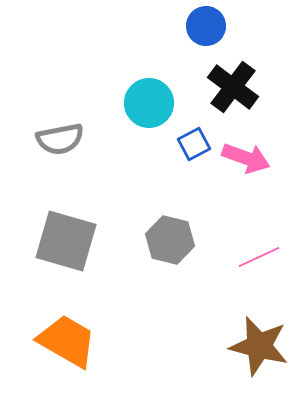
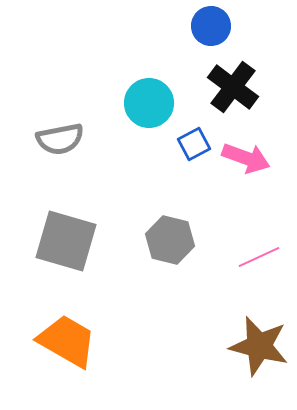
blue circle: moved 5 px right
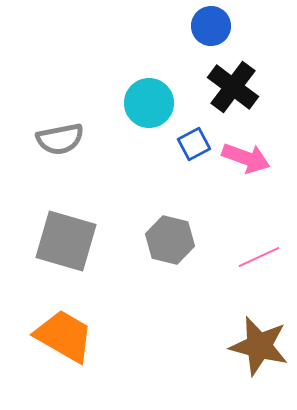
orange trapezoid: moved 3 px left, 5 px up
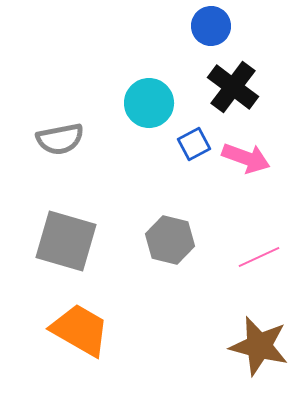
orange trapezoid: moved 16 px right, 6 px up
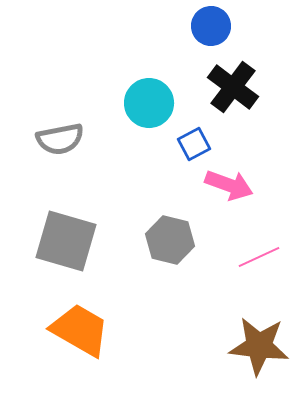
pink arrow: moved 17 px left, 27 px down
brown star: rotated 8 degrees counterclockwise
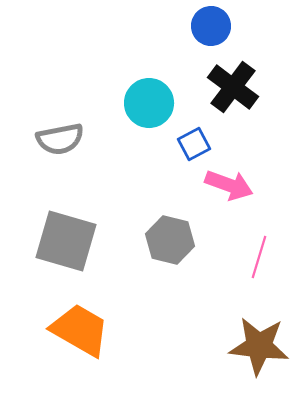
pink line: rotated 48 degrees counterclockwise
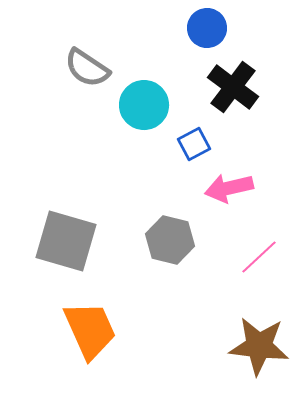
blue circle: moved 4 px left, 2 px down
cyan circle: moved 5 px left, 2 px down
gray semicircle: moved 27 px right, 71 px up; rotated 45 degrees clockwise
pink arrow: moved 3 px down; rotated 147 degrees clockwise
pink line: rotated 30 degrees clockwise
orange trapezoid: moved 10 px right; rotated 36 degrees clockwise
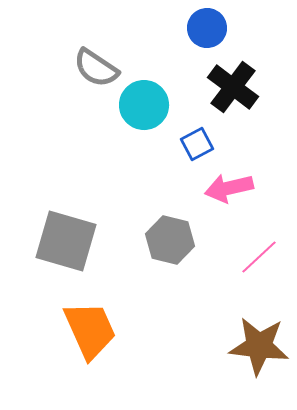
gray semicircle: moved 9 px right
blue square: moved 3 px right
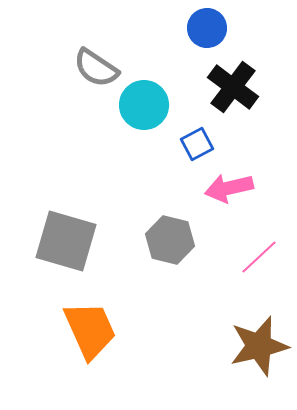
brown star: rotated 20 degrees counterclockwise
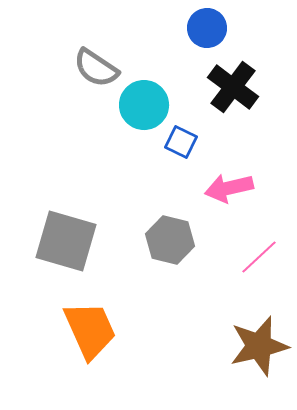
blue square: moved 16 px left, 2 px up; rotated 36 degrees counterclockwise
